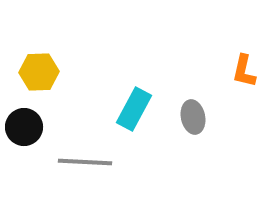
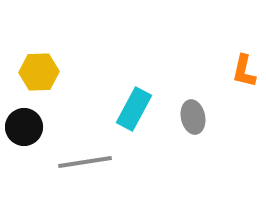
gray line: rotated 12 degrees counterclockwise
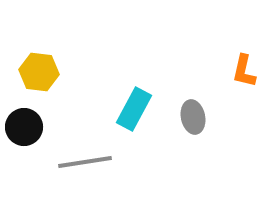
yellow hexagon: rotated 9 degrees clockwise
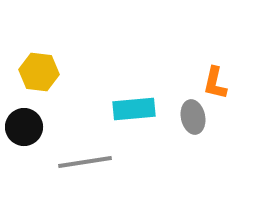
orange L-shape: moved 29 px left, 12 px down
cyan rectangle: rotated 57 degrees clockwise
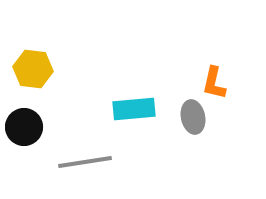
yellow hexagon: moved 6 px left, 3 px up
orange L-shape: moved 1 px left
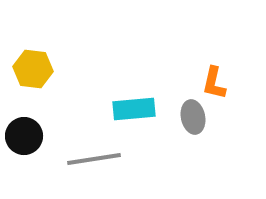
black circle: moved 9 px down
gray line: moved 9 px right, 3 px up
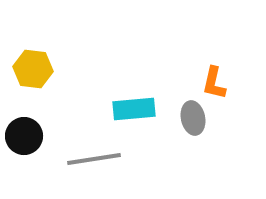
gray ellipse: moved 1 px down
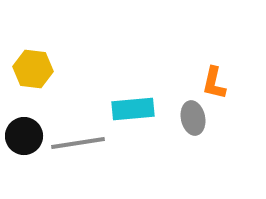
cyan rectangle: moved 1 px left
gray line: moved 16 px left, 16 px up
